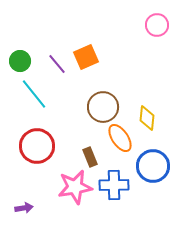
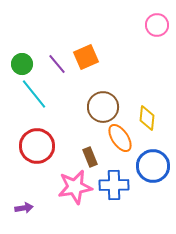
green circle: moved 2 px right, 3 px down
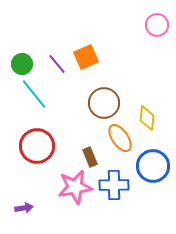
brown circle: moved 1 px right, 4 px up
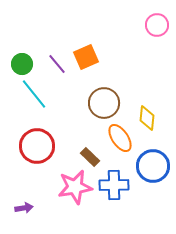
brown rectangle: rotated 24 degrees counterclockwise
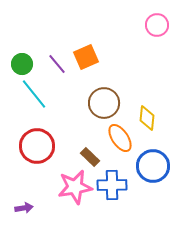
blue cross: moved 2 px left
